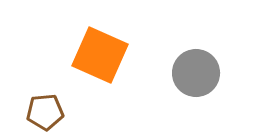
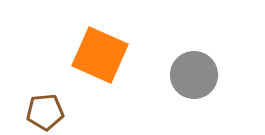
gray circle: moved 2 px left, 2 px down
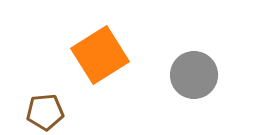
orange square: rotated 34 degrees clockwise
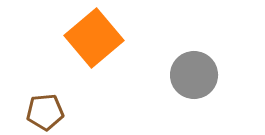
orange square: moved 6 px left, 17 px up; rotated 8 degrees counterclockwise
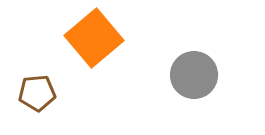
brown pentagon: moved 8 px left, 19 px up
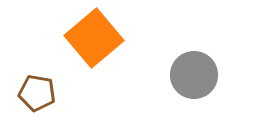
brown pentagon: rotated 15 degrees clockwise
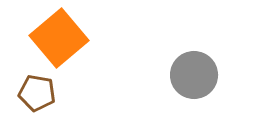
orange square: moved 35 px left
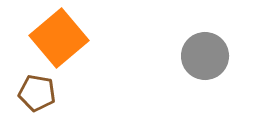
gray circle: moved 11 px right, 19 px up
